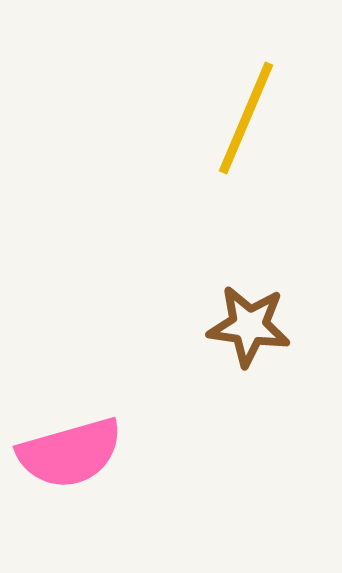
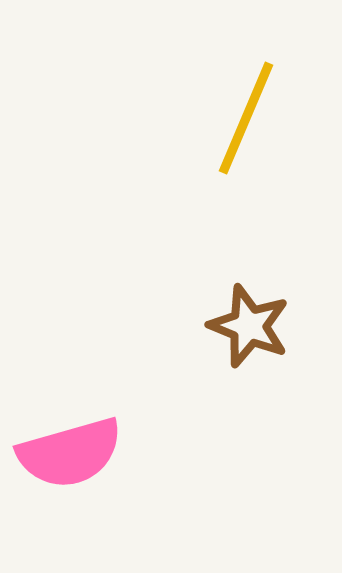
brown star: rotated 14 degrees clockwise
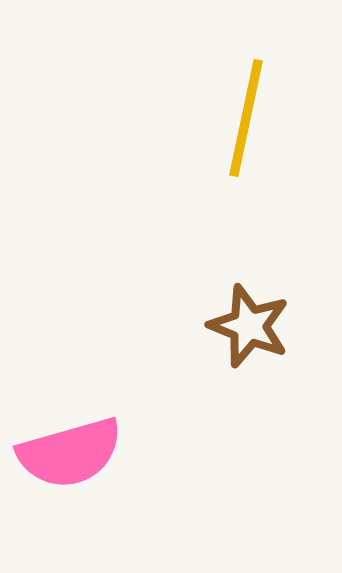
yellow line: rotated 11 degrees counterclockwise
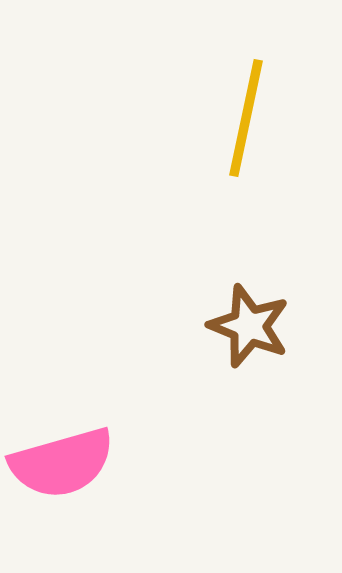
pink semicircle: moved 8 px left, 10 px down
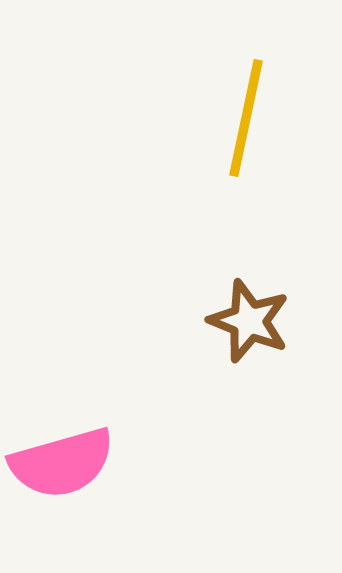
brown star: moved 5 px up
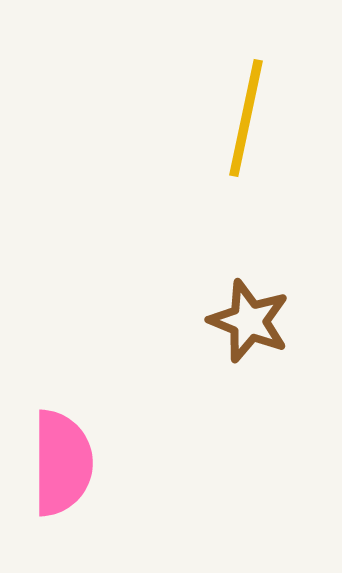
pink semicircle: rotated 74 degrees counterclockwise
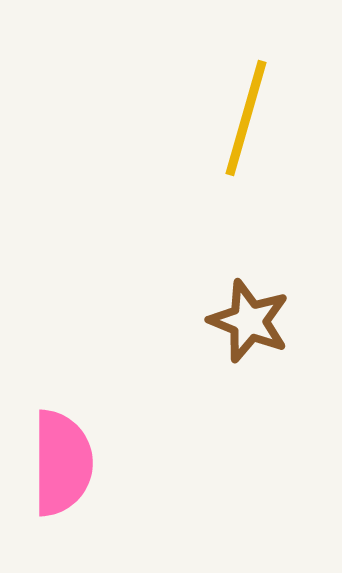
yellow line: rotated 4 degrees clockwise
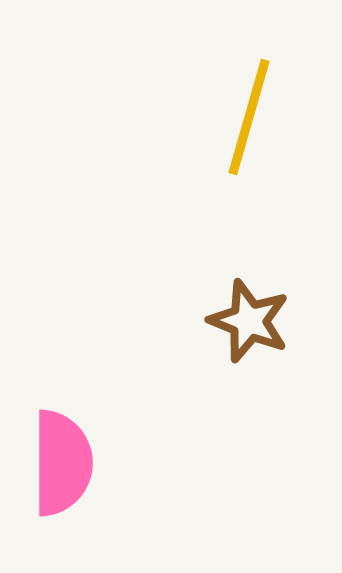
yellow line: moved 3 px right, 1 px up
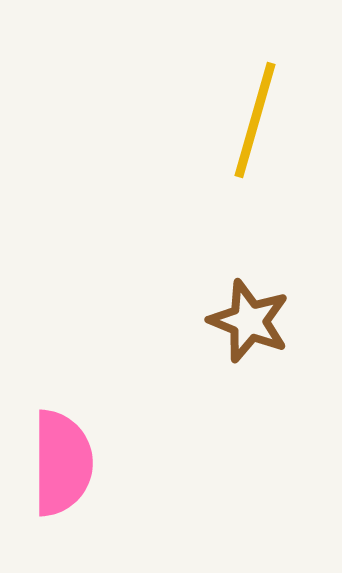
yellow line: moved 6 px right, 3 px down
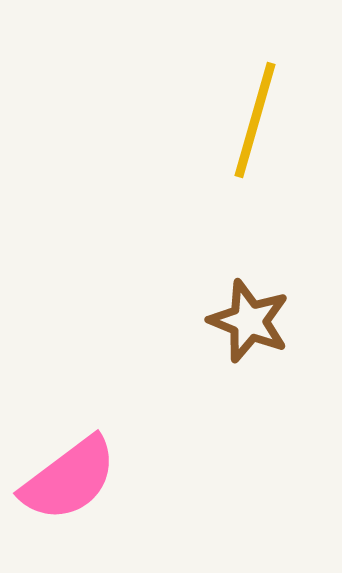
pink semicircle: moved 7 px right, 16 px down; rotated 53 degrees clockwise
